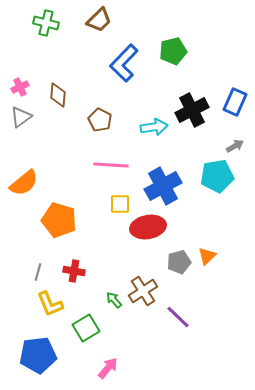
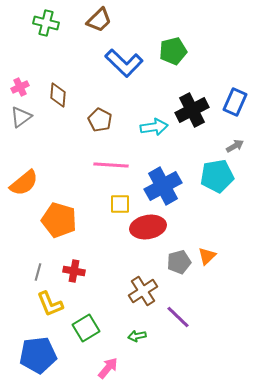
blue L-shape: rotated 90 degrees counterclockwise
green arrow: moved 23 px right, 36 px down; rotated 60 degrees counterclockwise
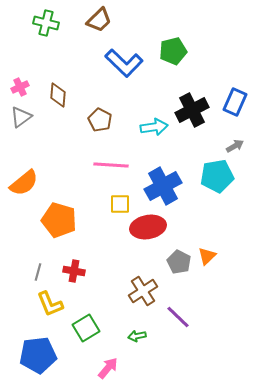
gray pentagon: rotated 30 degrees counterclockwise
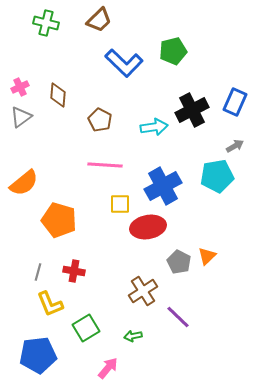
pink line: moved 6 px left
green arrow: moved 4 px left
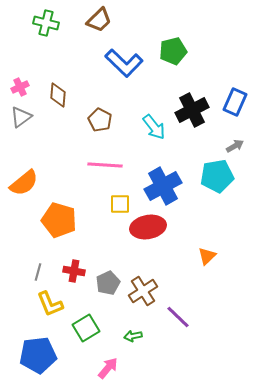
cyan arrow: rotated 60 degrees clockwise
gray pentagon: moved 71 px left, 21 px down; rotated 20 degrees clockwise
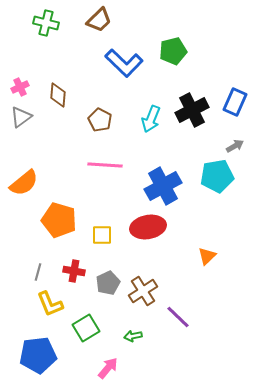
cyan arrow: moved 3 px left, 8 px up; rotated 60 degrees clockwise
yellow square: moved 18 px left, 31 px down
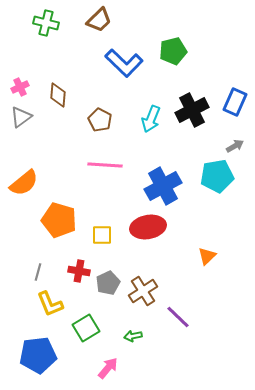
red cross: moved 5 px right
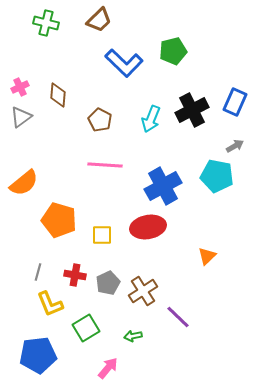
cyan pentagon: rotated 20 degrees clockwise
red cross: moved 4 px left, 4 px down
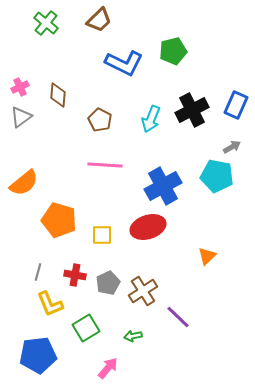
green cross: rotated 25 degrees clockwise
blue L-shape: rotated 18 degrees counterclockwise
blue rectangle: moved 1 px right, 3 px down
gray arrow: moved 3 px left, 1 px down
red ellipse: rotated 8 degrees counterclockwise
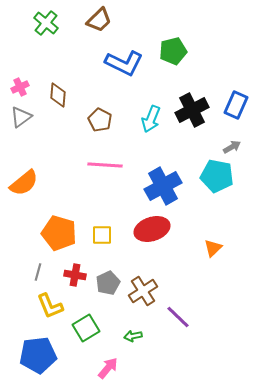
orange pentagon: moved 13 px down
red ellipse: moved 4 px right, 2 px down
orange triangle: moved 6 px right, 8 px up
yellow L-shape: moved 2 px down
